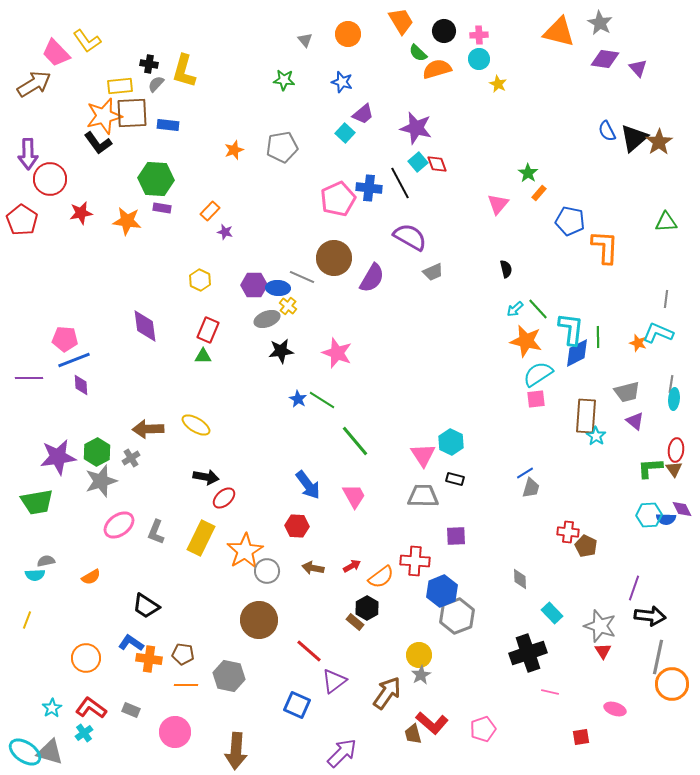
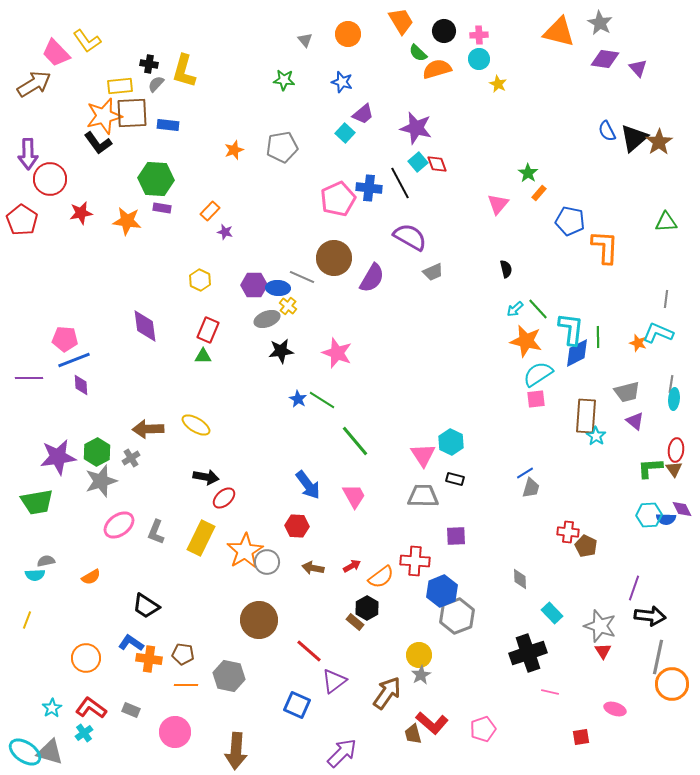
gray circle at (267, 571): moved 9 px up
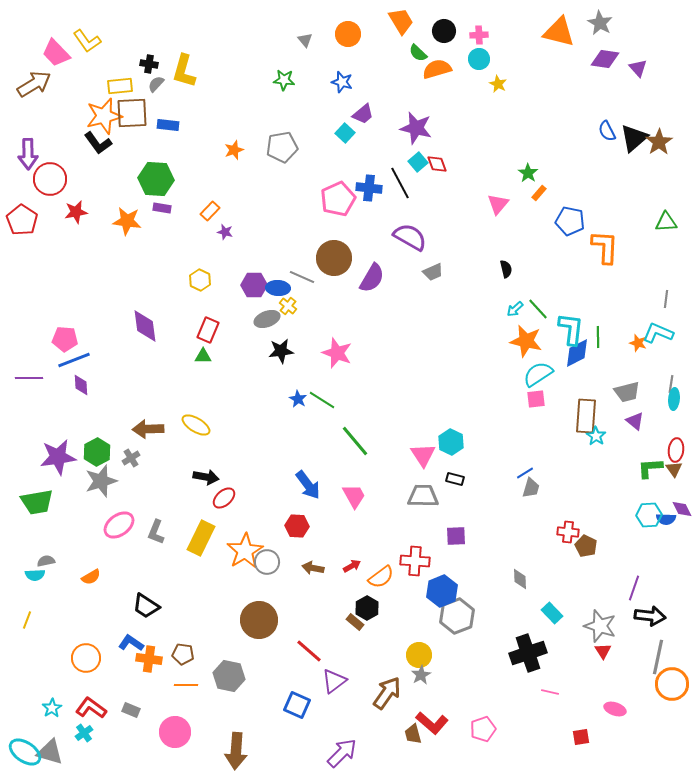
red star at (81, 213): moved 5 px left, 1 px up
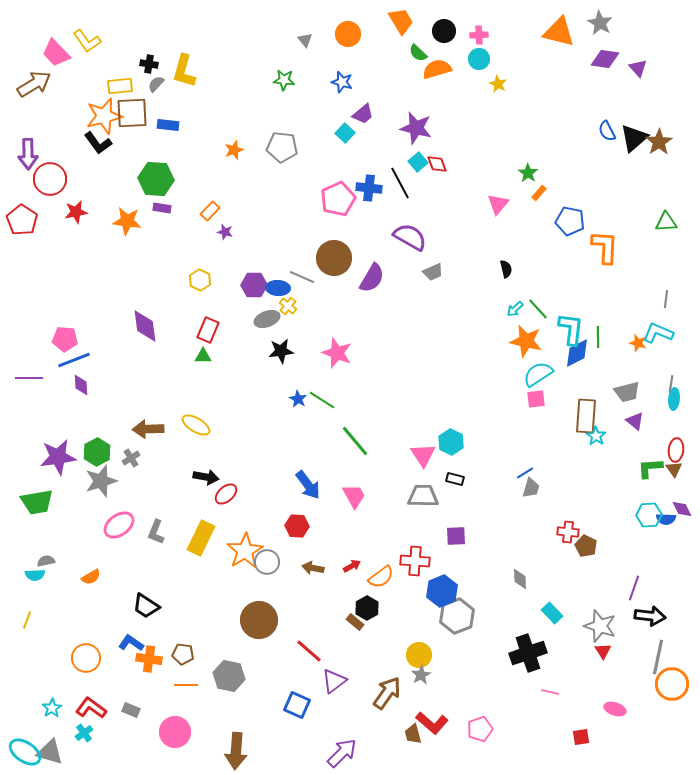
gray pentagon at (282, 147): rotated 16 degrees clockwise
red ellipse at (224, 498): moved 2 px right, 4 px up
pink pentagon at (483, 729): moved 3 px left
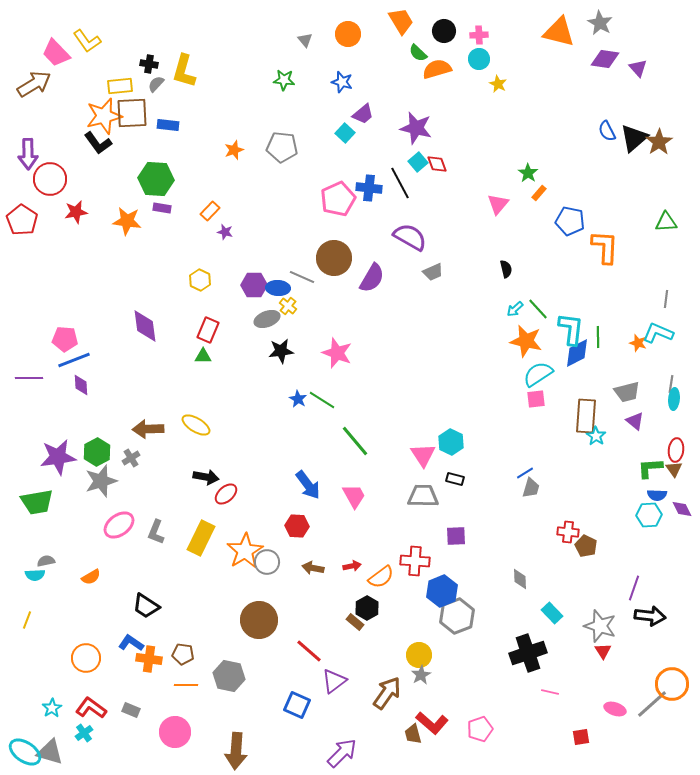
blue semicircle at (666, 519): moved 9 px left, 24 px up
red arrow at (352, 566): rotated 18 degrees clockwise
gray line at (658, 657): moved 6 px left, 47 px down; rotated 36 degrees clockwise
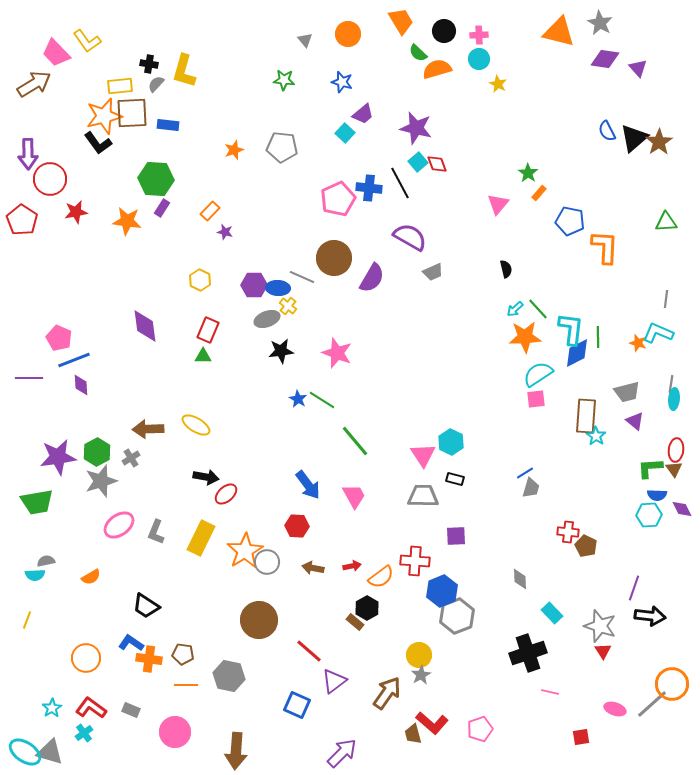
purple rectangle at (162, 208): rotated 66 degrees counterclockwise
pink pentagon at (65, 339): moved 6 px left, 1 px up; rotated 20 degrees clockwise
orange star at (526, 341): moved 1 px left, 4 px up; rotated 16 degrees counterclockwise
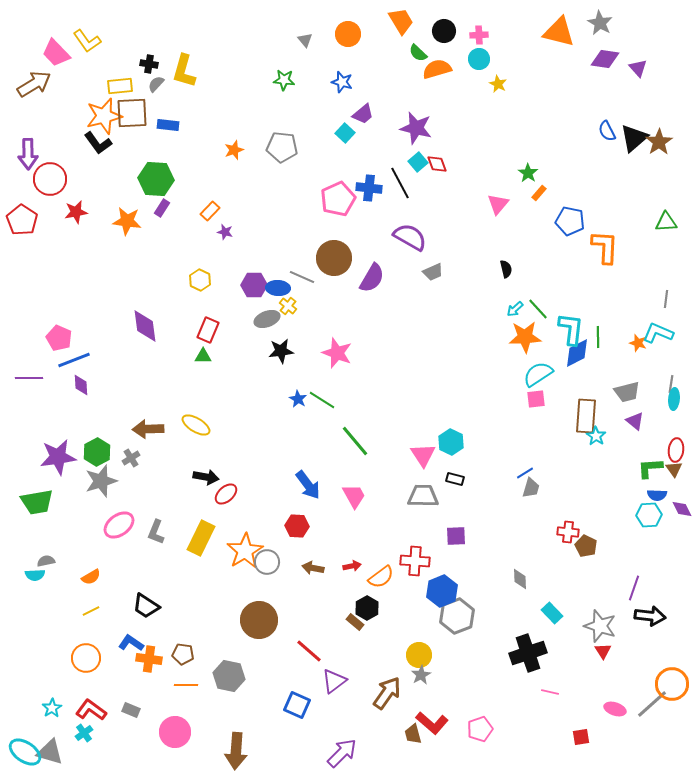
yellow line at (27, 620): moved 64 px right, 9 px up; rotated 42 degrees clockwise
red L-shape at (91, 708): moved 2 px down
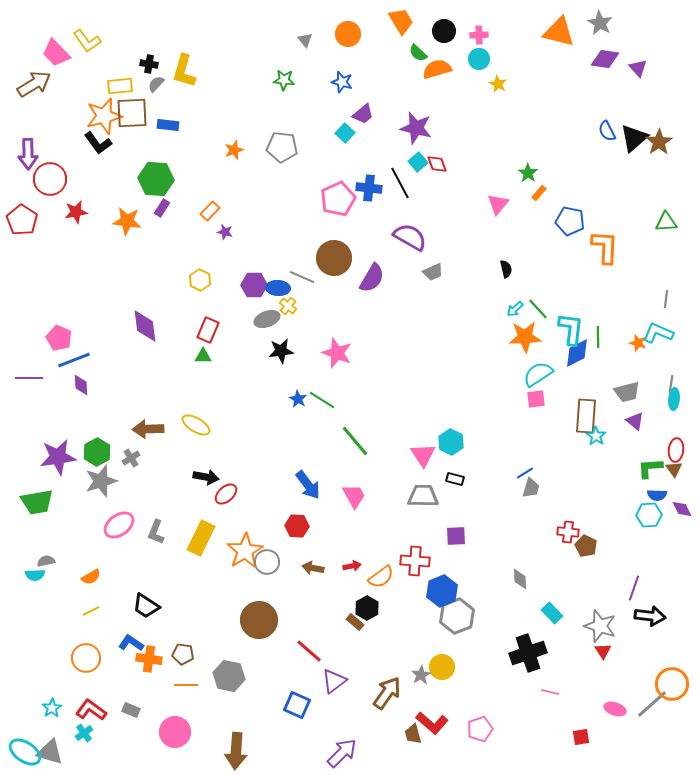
yellow circle at (419, 655): moved 23 px right, 12 px down
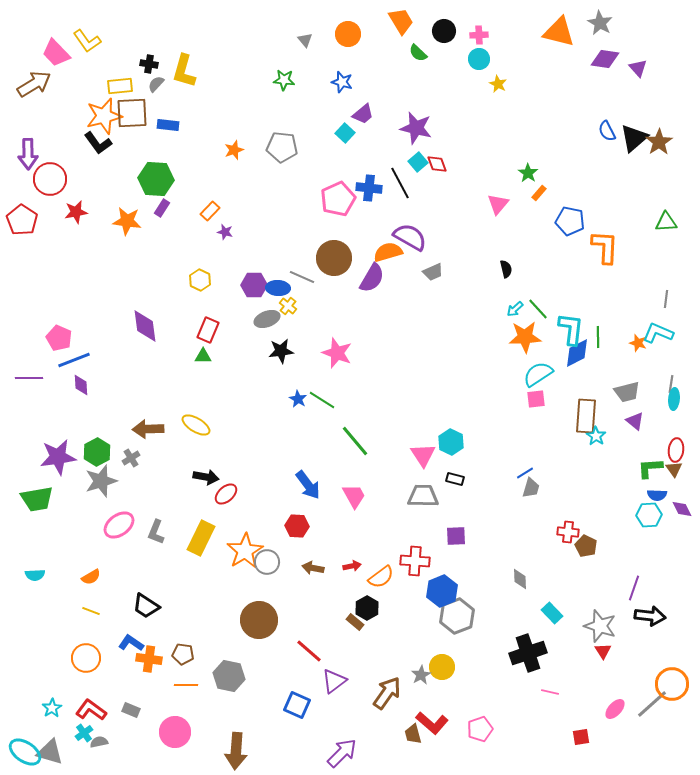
orange semicircle at (437, 69): moved 49 px left, 183 px down
green trapezoid at (37, 502): moved 3 px up
gray semicircle at (46, 561): moved 53 px right, 181 px down
yellow line at (91, 611): rotated 48 degrees clockwise
pink ellipse at (615, 709): rotated 65 degrees counterclockwise
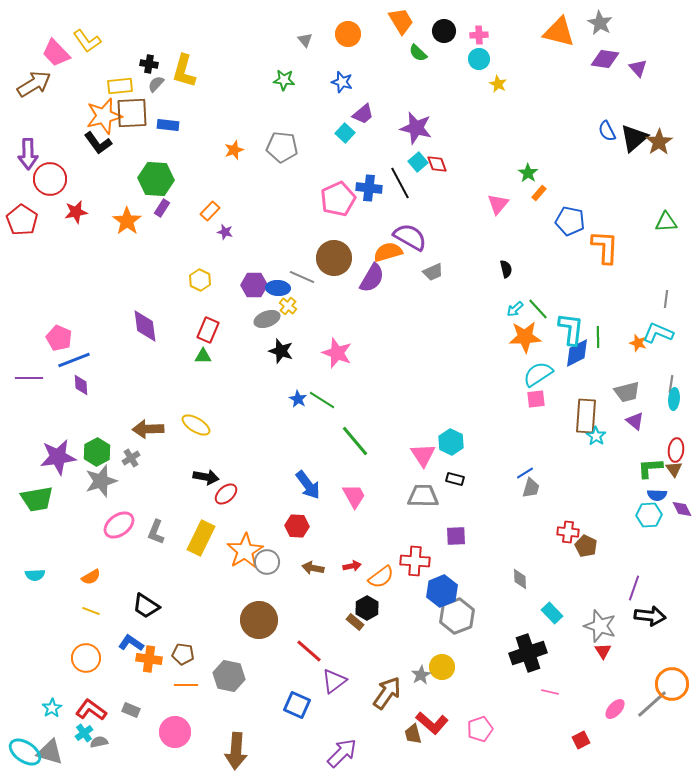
orange star at (127, 221): rotated 28 degrees clockwise
black star at (281, 351): rotated 25 degrees clockwise
red square at (581, 737): moved 3 px down; rotated 18 degrees counterclockwise
